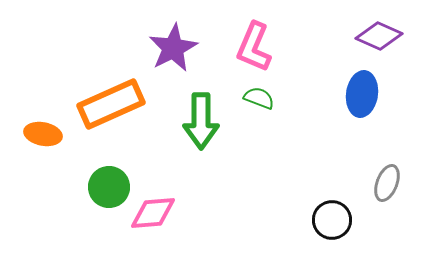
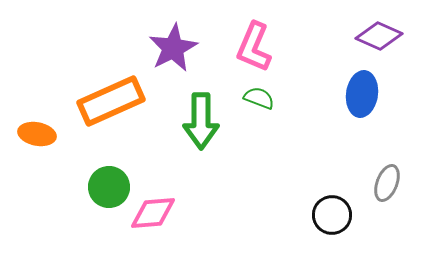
orange rectangle: moved 3 px up
orange ellipse: moved 6 px left
black circle: moved 5 px up
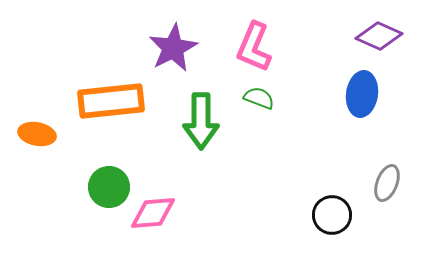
orange rectangle: rotated 18 degrees clockwise
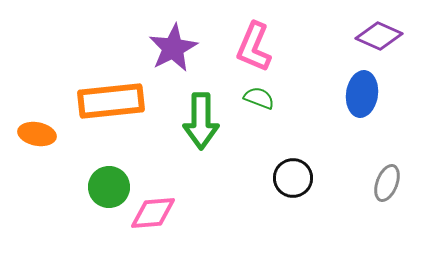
black circle: moved 39 px left, 37 px up
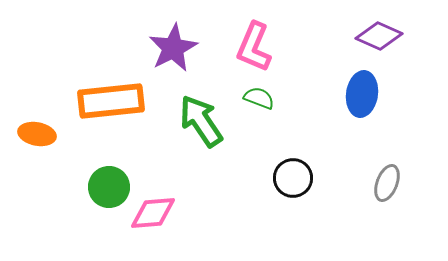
green arrow: rotated 146 degrees clockwise
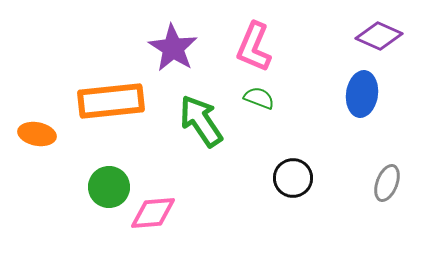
purple star: rotated 12 degrees counterclockwise
